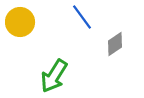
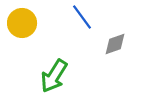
yellow circle: moved 2 px right, 1 px down
gray diamond: rotated 15 degrees clockwise
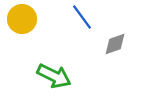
yellow circle: moved 4 px up
green arrow: rotated 96 degrees counterclockwise
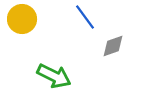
blue line: moved 3 px right
gray diamond: moved 2 px left, 2 px down
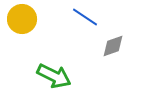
blue line: rotated 20 degrees counterclockwise
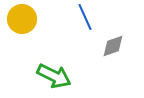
blue line: rotated 32 degrees clockwise
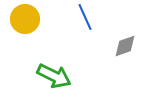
yellow circle: moved 3 px right
gray diamond: moved 12 px right
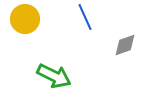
gray diamond: moved 1 px up
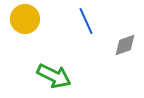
blue line: moved 1 px right, 4 px down
